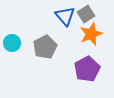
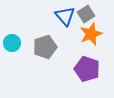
gray pentagon: rotated 10 degrees clockwise
purple pentagon: rotated 25 degrees counterclockwise
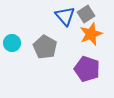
gray pentagon: rotated 25 degrees counterclockwise
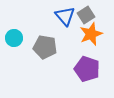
gray square: moved 1 px down
cyan circle: moved 2 px right, 5 px up
gray pentagon: rotated 20 degrees counterclockwise
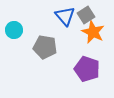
orange star: moved 2 px right, 2 px up; rotated 25 degrees counterclockwise
cyan circle: moved 8 px up
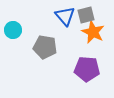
gray square: rotated 18 degrees clockwise
cyan circle: moved 1 px left
purple pentagon: rotated 15 degrees counterclockwise
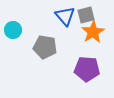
orange star: rotated 15 degrees clockwise
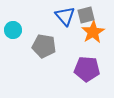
gray pentagon: moved 1 px left, 1 px up
